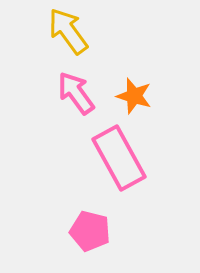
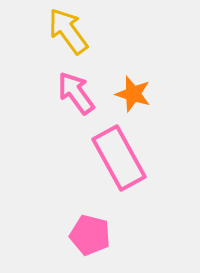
orange star: moved 1 px left, 2 px up
pink pentagon: moved 4 px down
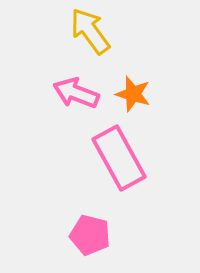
yellow arrow: moved 22 px right
pink arrow: rotated 33 degrees counterclockwise
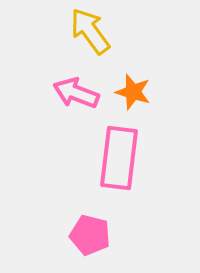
orange star: moved 2 px up
pink rectangle: rotated 36 degrees clockwise
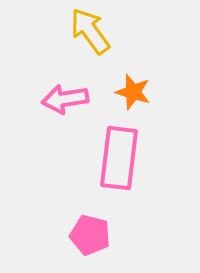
pink arrow: moved 11 px left, 6 px down; rotated 30 degrees counterclockwise
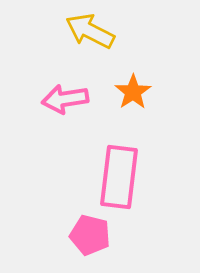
yellow arrow: rotated 27 degrees counterclockwise
orange star: rotated 21 degrees clockwise
pink rectangle: moved 19 px down
